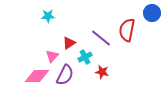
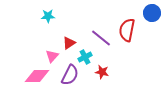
purple semicircle: moved 5 px right
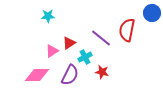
pink triangle: moved 5 px up; rotated 16 degrees clockwise
pink diamond: moved 1 px up
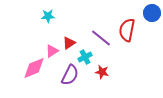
pink diamond: moved 3 px left, 7 px up; rotated 20 degrees counterclockwise
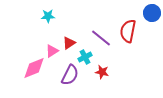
red semicircle: moved 1 px right, 1 px down
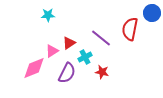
cyan star: moved 1 px up
red semicircle: moved 2 px right, 2 px up
purple semicircle: moved 3 px left, 2 px up
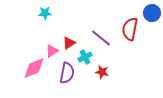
cyan star: moved 3 px left, 2 px up
purple semicircle: rotated 15 degrees counterclockwise
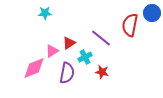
red semicircle: moved 4 px up
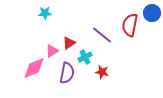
purple line: moved 1 px right, 3 px up
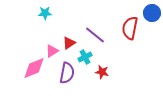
red semicircle: moved 3 px down
purple line: moved 7 px left
